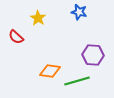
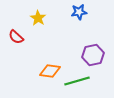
blue star: rotated 21 degrees counterclockwise
purple hexagon: rotated 15 degrees counterclockwise
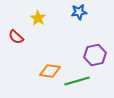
purple hexagon: moved 2 px right
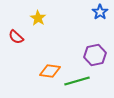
blue star: moved 21 px right; rotated 28 degrees counterclockwise
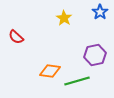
yellow star: moved 26 px right
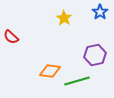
red semicircle: moved 5 px left
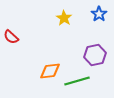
blue star: moved 1 px left, 2 px down
orange diamond: rotated 15 degrees counterclockwise
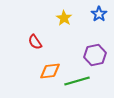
red semicircle: moved 24 px right, 5 px down; rotated 14 degrees clockwise
